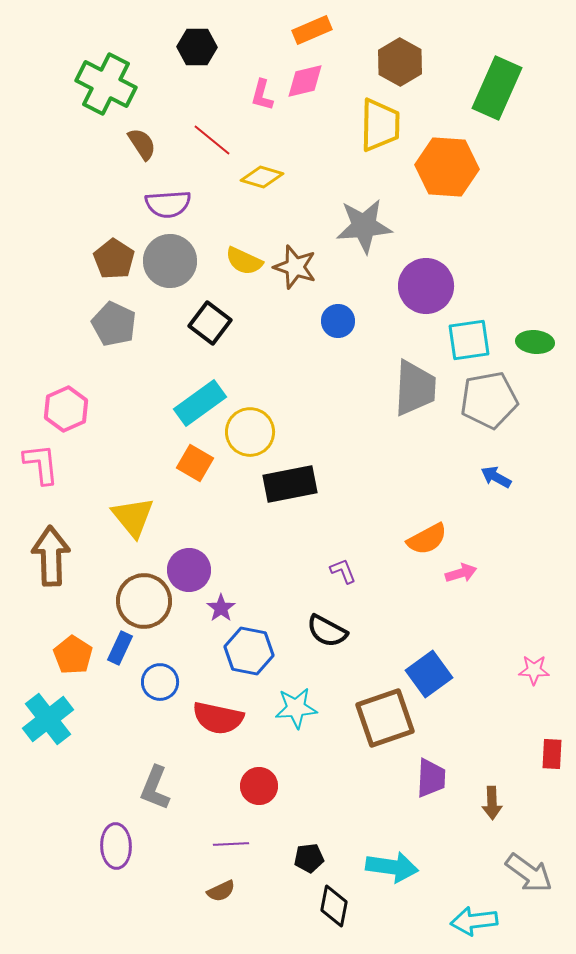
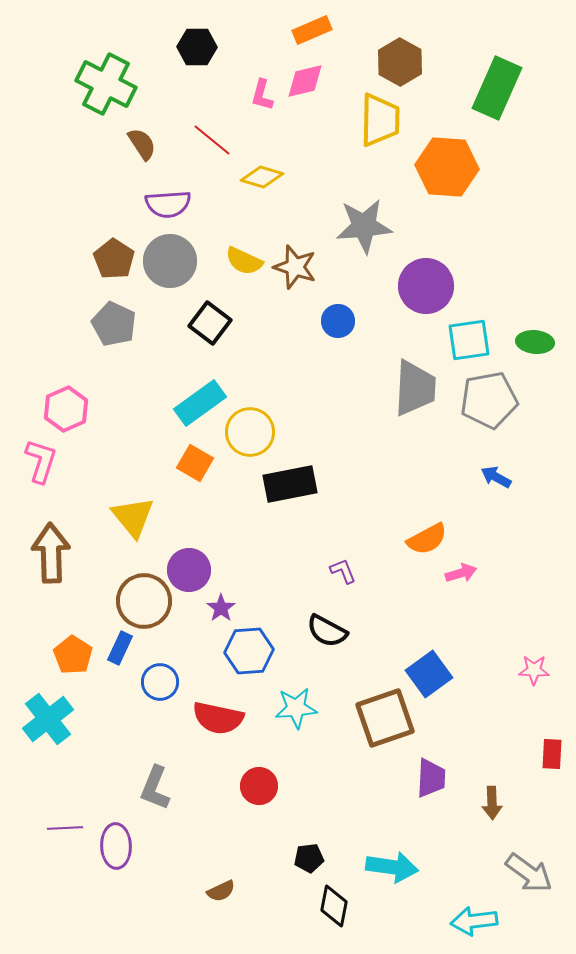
yellow trapezoid at (380, 125): moved 5 px up
pink L-shape at (41, 464): moved 3 px up; rotated 24 degrees clockwise
brown arrow at (51, 556): moved 3 px up
blue hexagon at (249, 651): rotated 15 degrees counterclockwise
purple line at (231, 844): moved 166 px left, 16 px up
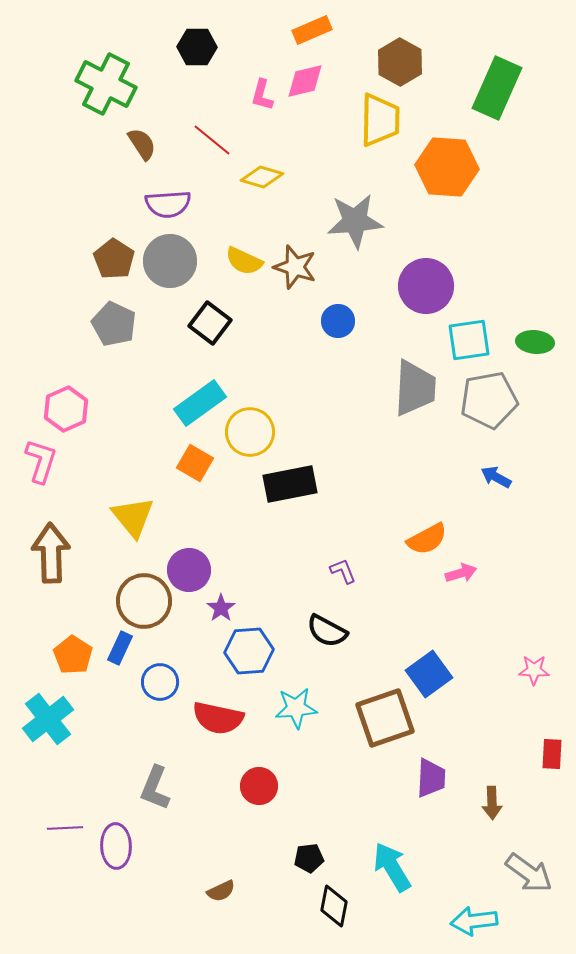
gray star at (364, 226): moved 9 px left, 5 px up
cyan arrow at (392, 867): rotated 129 degrees counterclockwise
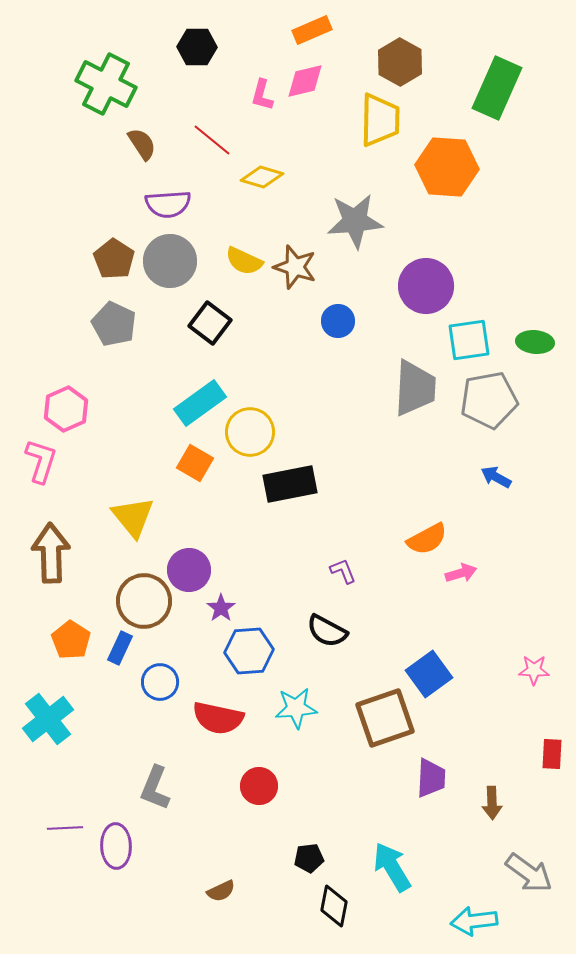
orange pentagon at (73, 655): moved 2 px left, 15 px up
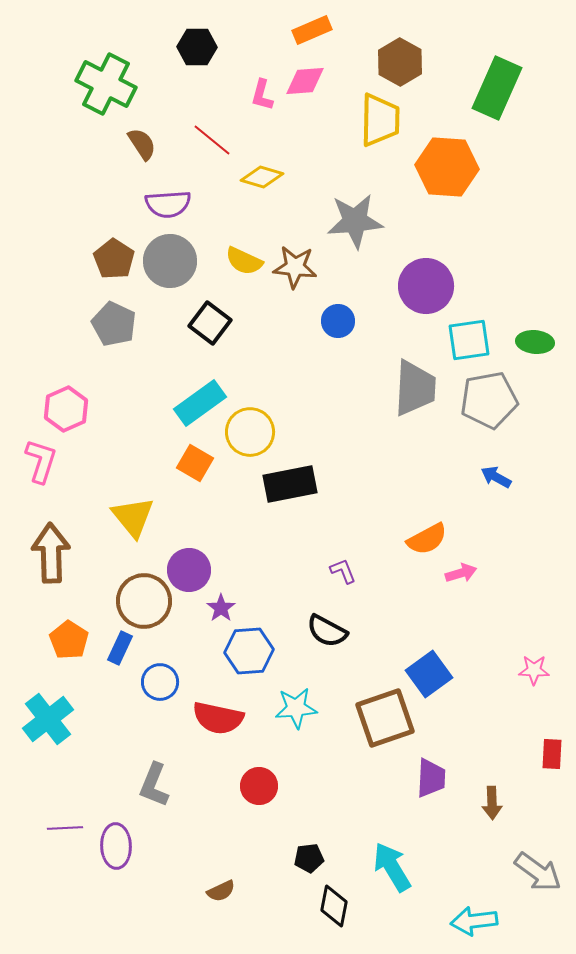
pink diamond at (305, 81): rotated 9 degrees clockwise
brown star at (295, 267): rotated 12 degrees counterclockwise
orange pentagon at (71, 640): moved 2 px left
gray L-shape at (155, 788): moved 1 px left, 3 px up
gray arrow at (529, 873): moved 9 px right, 1 px up
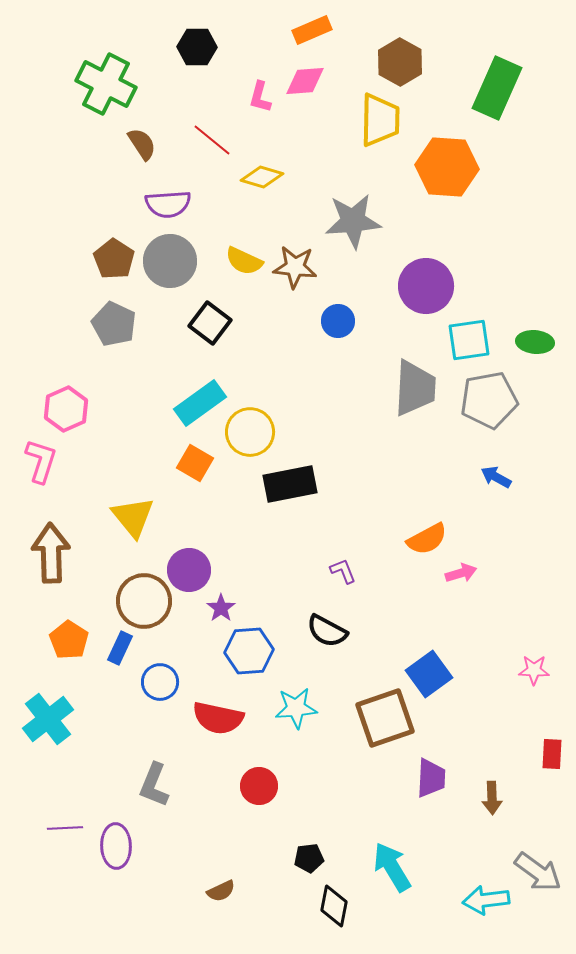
pink L-shape at (262, 95): moved 2 px left, 2 px down
gray star at (355, 221): moved 2 px left
brown arrow at (492, 803): moved 5 px up
cyan arrow at (474, 921): moved 12 px right, 21 px up
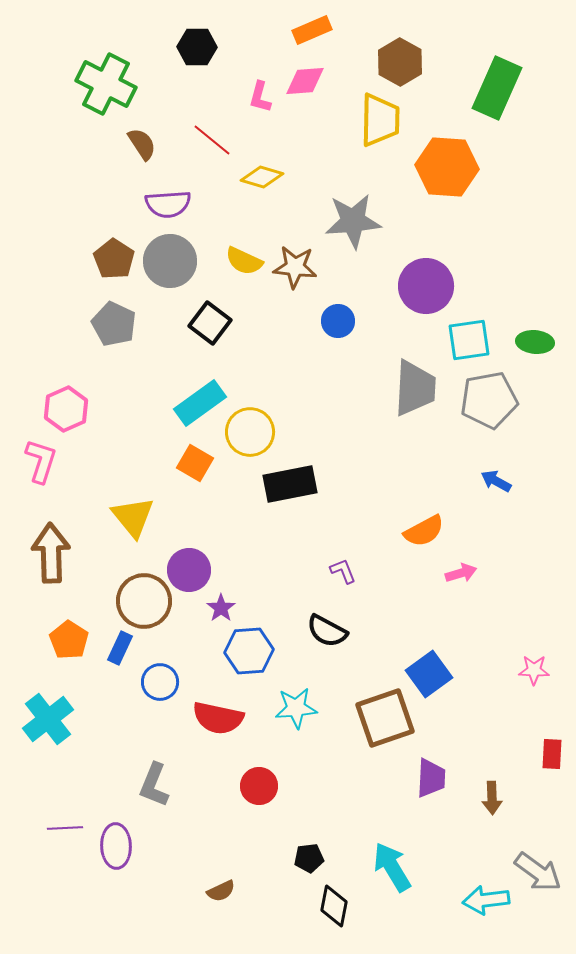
blue arrow at (496, 477): moved 4 px down
orange semicircle at (427, 539): moved 3 px left, 8 px up
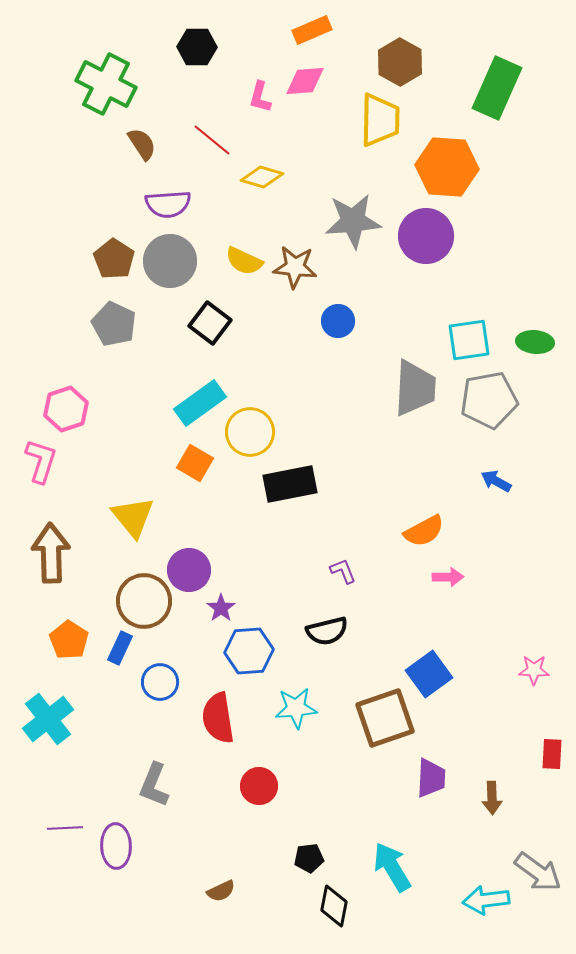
purple circle at (426, 286): moved 50 px up
pink hexagon at (66, 409): rotated 6 degrees clockwise
pink arrow at (461, 573): moved 13 px left, 4 px down; rotated 16 degrees clockwise
black semicircle at (327, 631): rotated 42 degrees counterclockwise
red semicircle at (218, 718): rotated 69 degrees clockwise
